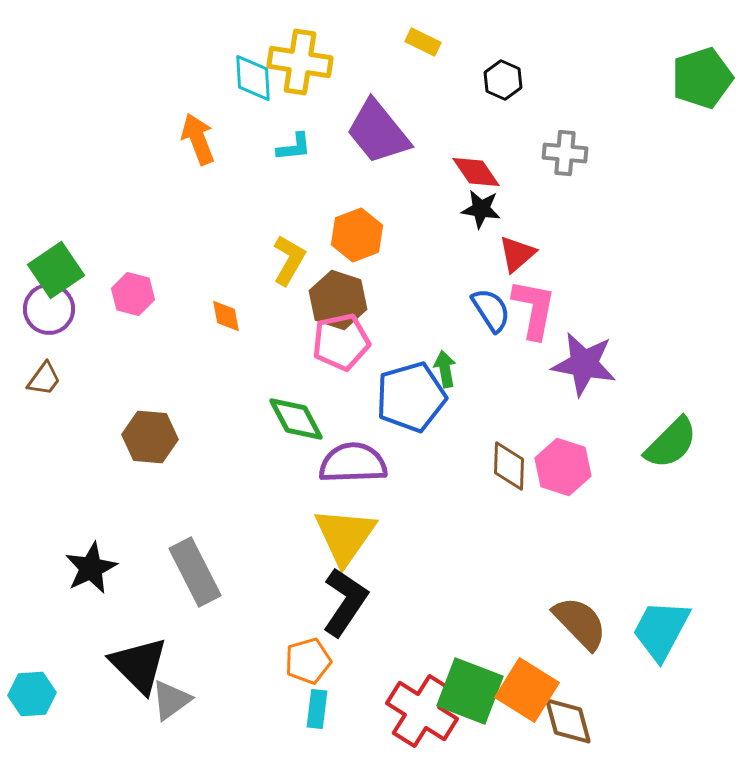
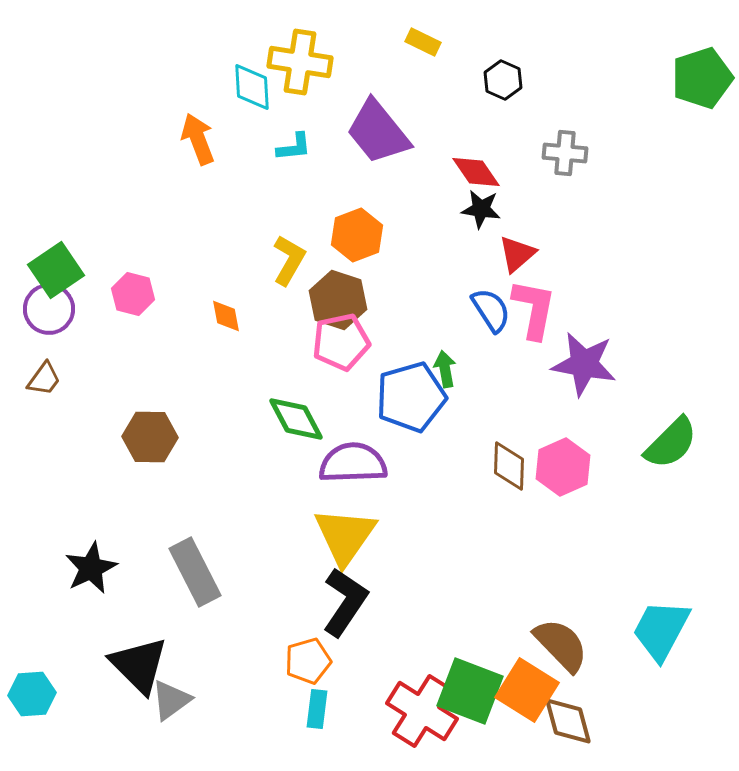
cyan diamond at (253, 78): moved 1 px left, 9 px down
brown hexagon at (150, 437): rotated 4 degrees counterclockwise
pink hexagon at (563, 467): rotated 18 degrees clockwise
brown semicircle at (580, 623): moved 19 px left, 22 px down
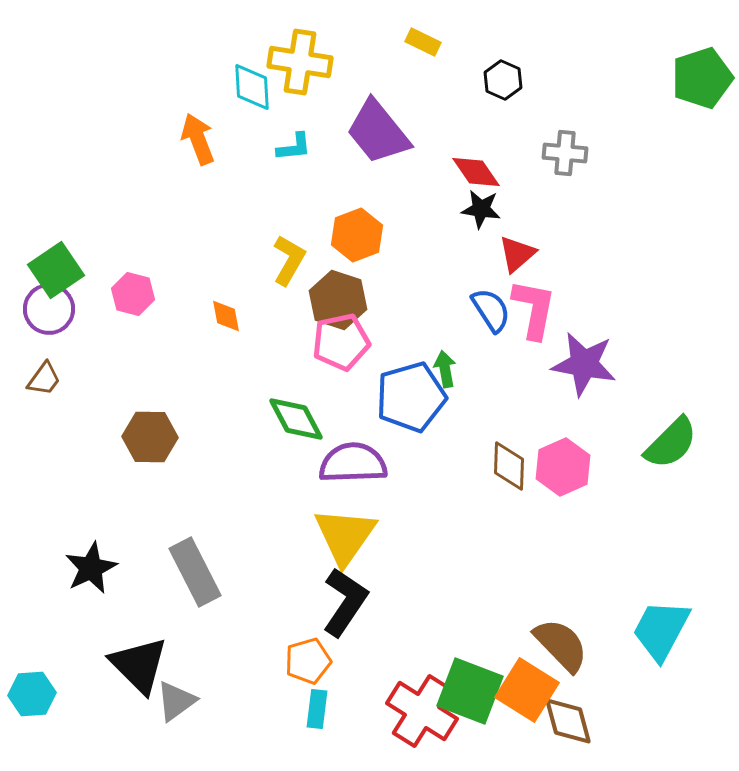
gray triangle at (171, 700): moved 5 px right, 1 px down
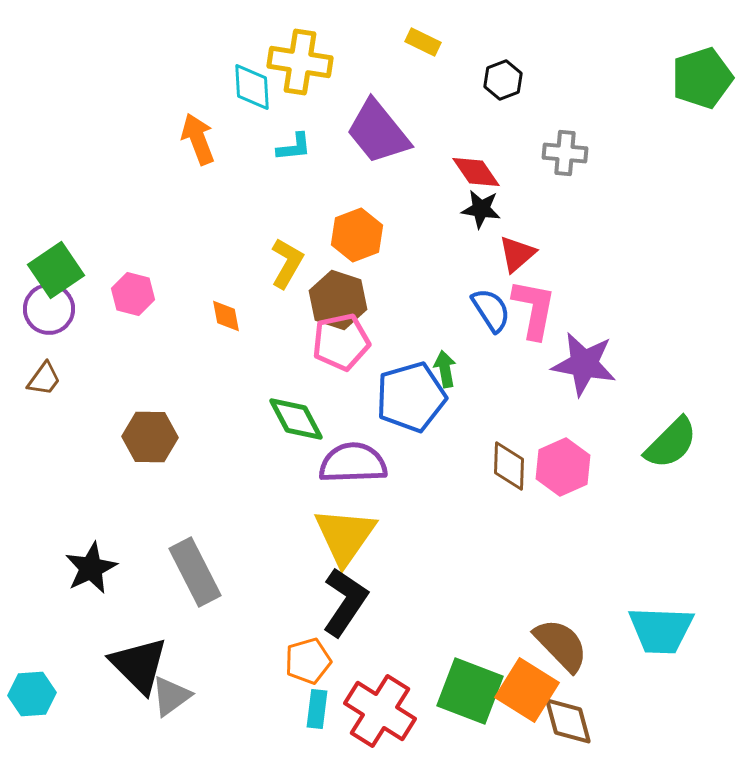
black hexagon at (503, 80): rotated 15 degrees clockwise
yellow L-shape at (289, 260): moved 2 px left, 3 px down
cyan trapezoid at (661, 630): rotated 116 degrees counterclockwise
gray triangle at (176, 701): moved 5 px left, 5 px up
red cross at (422, 711): moved 42 px left
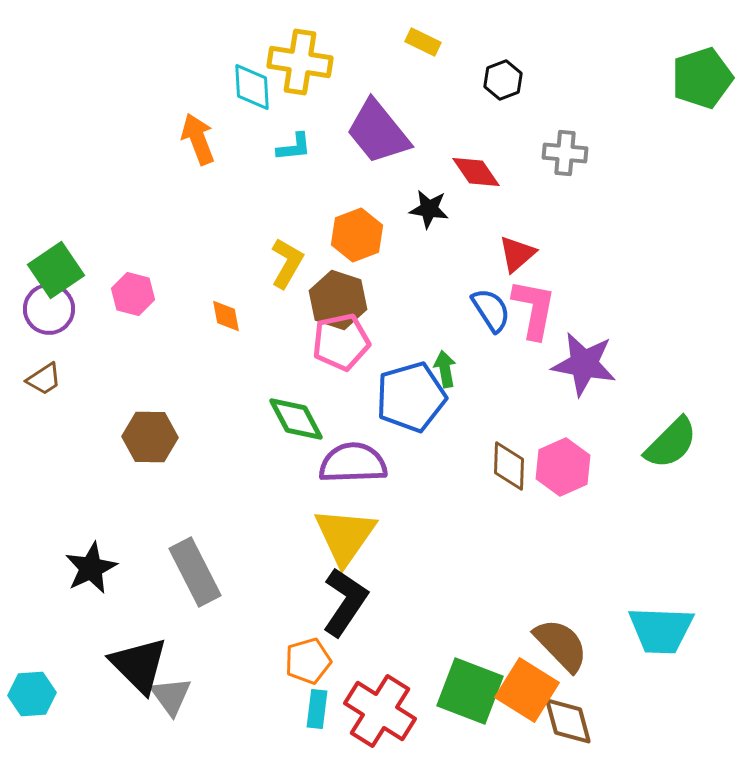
black star at (481, 209): moved 52 px left
brown trapezoid at (44, 379): rotated 21 degrees clockwise
gray triangle at (171, 696): rotated 30 degrees counterclockwise
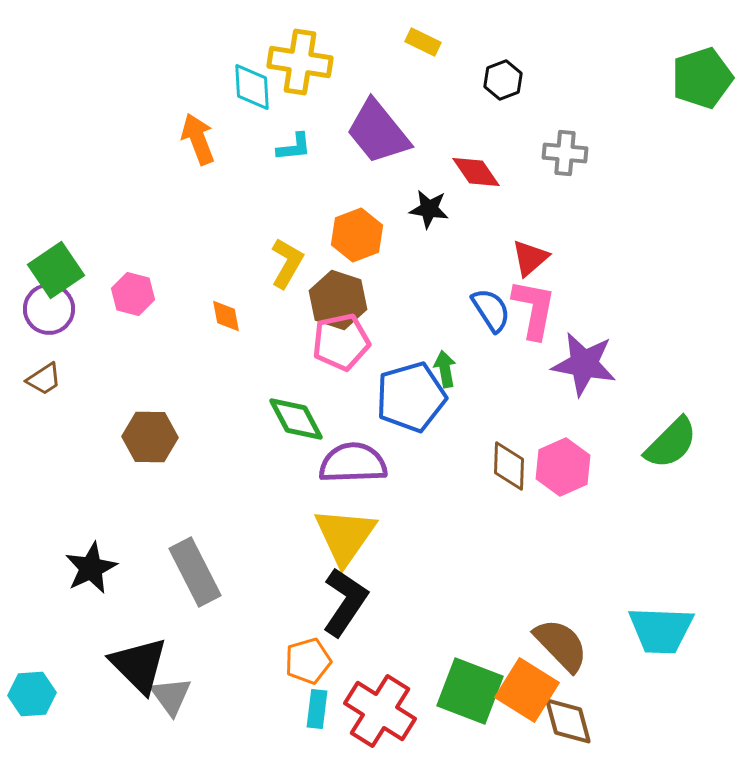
red triangle at (517, 254): moved 13 px right, 4 px down
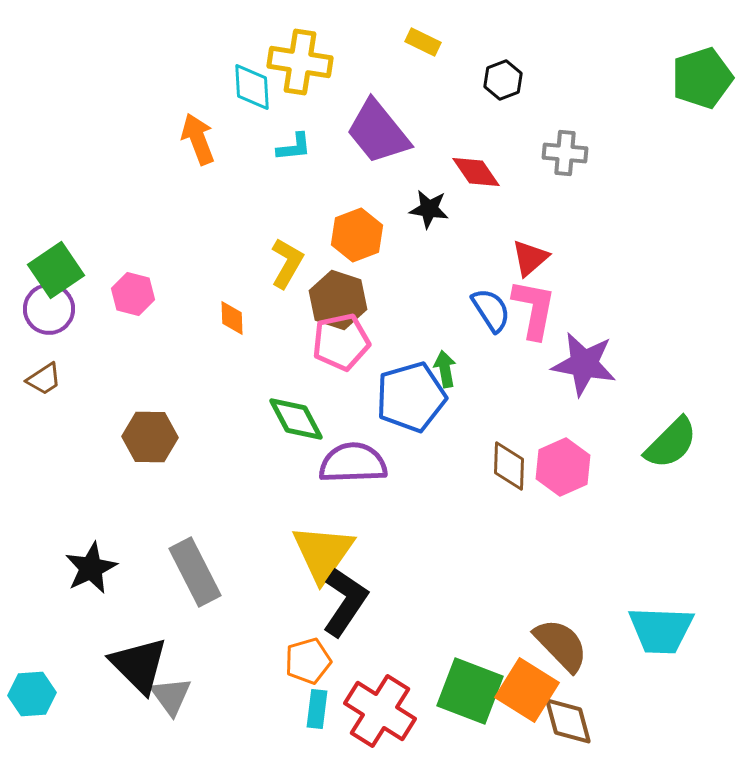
orange diamond at (226, 316): moved 6 px right, 2 px down; rotated 9 degrees clockwise
yellow triangle at (345, 536): moved 22 px left, 17 px down
